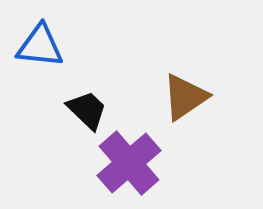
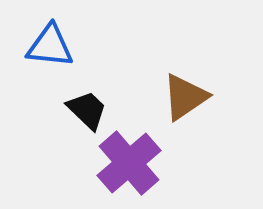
blue triangle: moved 10 px right
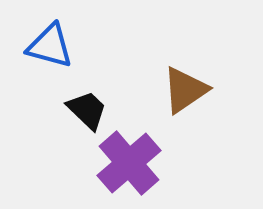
blue triangle: rotated 9 degrees clockwise
brown triangle: moved 7 px up
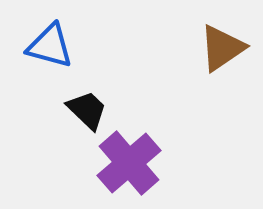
brown triangle: moved 37 px right, 42 px up
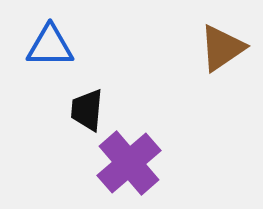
blue triangle: rotated 15 degrees counterclockwise
black trapezoid: rotated 129 degrees counterclockwise
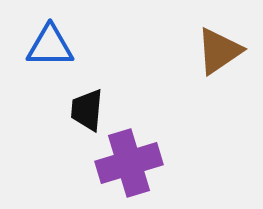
brown triangle: moved 3 px left, 3 px down
purple cross: rotated 24 degrees clockwise
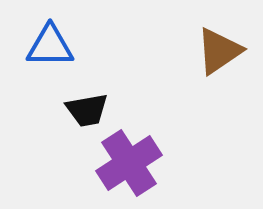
black trapezoid: rotated 105 degrees counterclockwise
purple cross: rotated 16 degrees counterclockwise
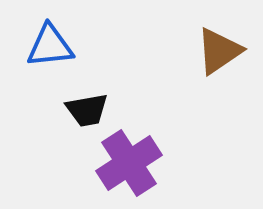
blue triangle: rotated 6 degrees counterclockwise
